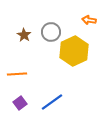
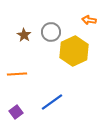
purple square: moved 4 px left, 9 px down
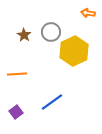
orange arrow: moved 1 px left, 7 px up
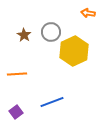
blue line: rotated 15 degrees clockwise
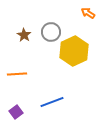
orange arrow: rotated 24 degrees clockwise
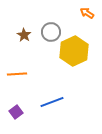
orange arrow: moved 1 px left
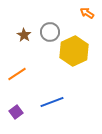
gray circle: moved 1 px left
orange line: rotated 30 degrees counterclockwise
